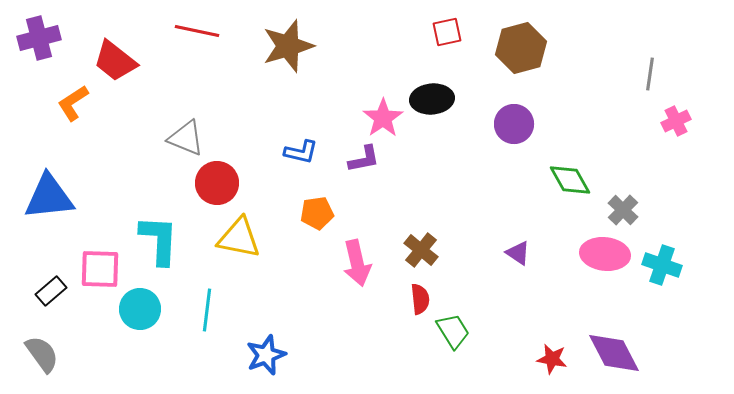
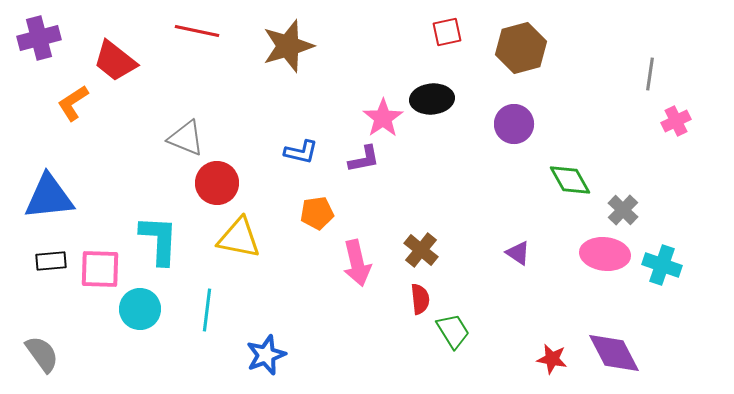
black rectangle: moved 30 px up; rotated 36 degrees clockwise
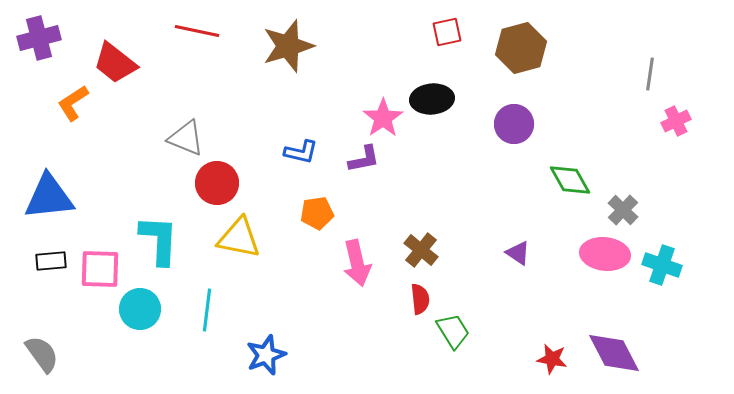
red trapezoid: moved 2 px down
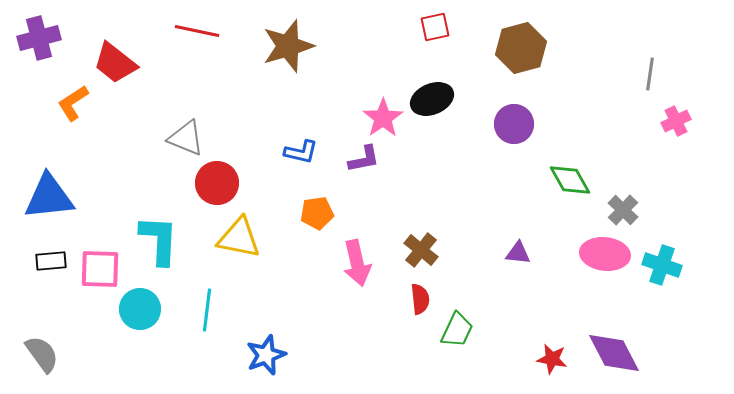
red square: moved 12 px left, 5 px up
black ellipse: rotated 18 degrees counterclockwise
purple triangle: rotated 28 degrees counterclockwise
green trapezoid: moved 4 px right, 1 px up; rotated 57 degrees clockwise
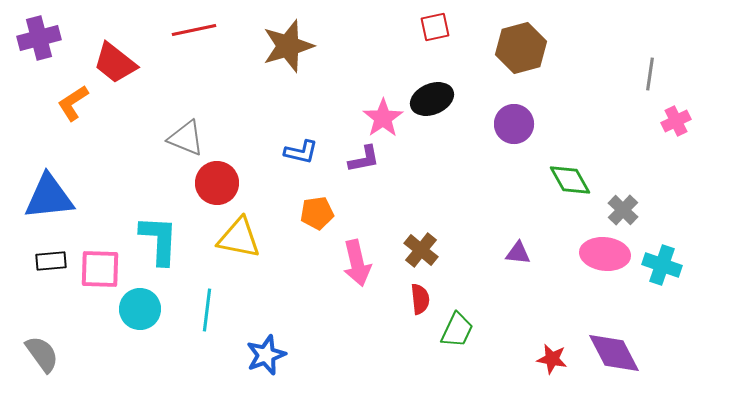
red line: moved 3 px left, 1 px up; rotated 24 degrees counterclockwise
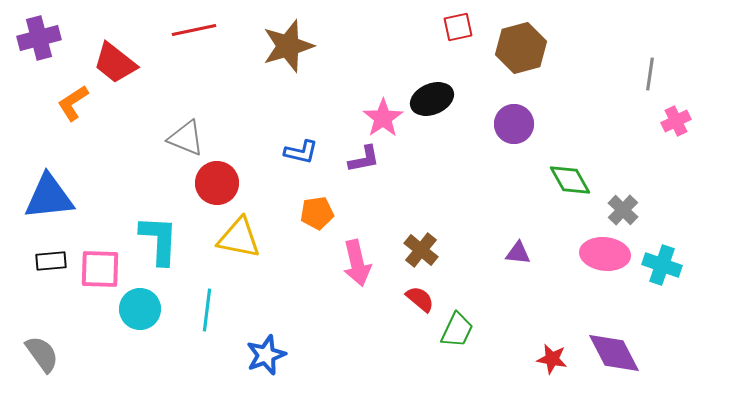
red square: moved 23 px right
red semicircle: rotated 44 degrees counterclockwise
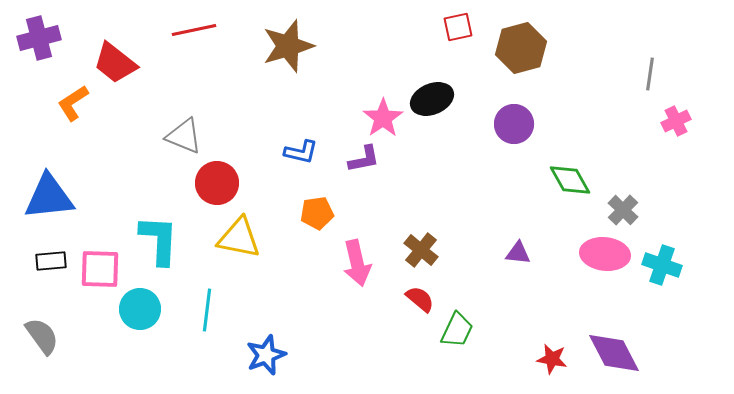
gray triangle: moved 2 px left, 2 px up
gray semicircle: moved 18 px up
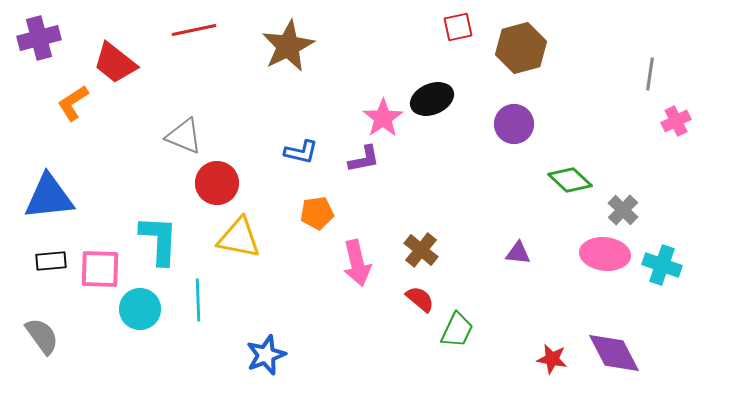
brown star: rotated 10 degrees counterclockwise
green diamond: rotated 18 degrees counterclockwise
cyan line: moved 9 px left, 10 px up; rotated 9 degrees counterclockwise
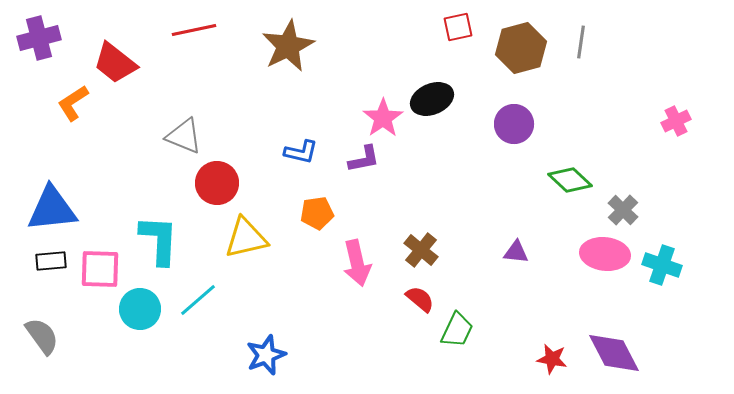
gray line: moved 69 px left, 32 px up
blue triangle: moved 3 px right, 12 px down
yellow triangle: moved 7 px right; rotated 24 degrees counterclockwise
purple triangle: moved 2 px left, 1 px up
cyan line: rotated 51 degrees clockwise
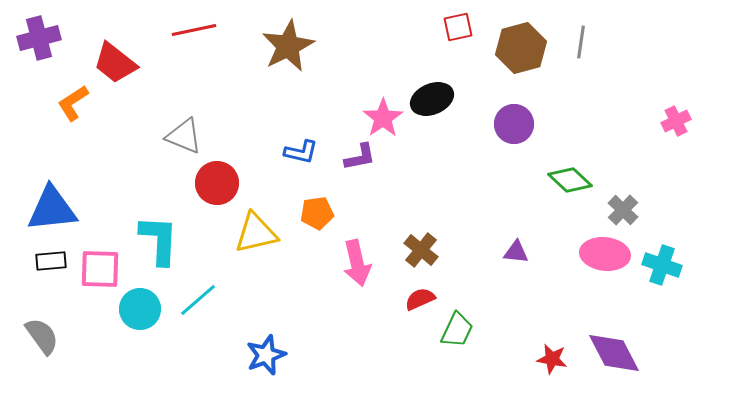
purple L-shape: moved 4 px left, 2 px up
yellow triangle: moved 10 px right, 5 px up
red semicircle: rotated 64 degrees counterclockwise
